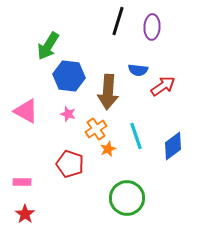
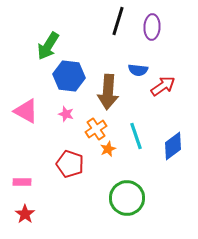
pink star: moved 2 px left
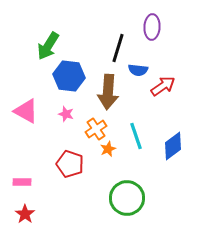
black line: moved 27 px down
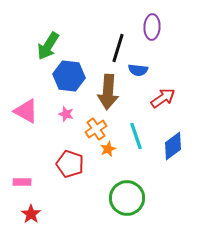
red arrow: moved 12 px down
red star: moved 6 px right
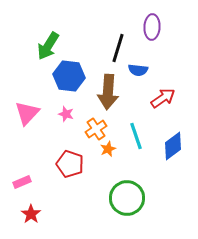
pink triangle: moved 1 px right, 2 px down; rotated 44 degrees clockwise
pink rectangle: rotated 24 degrees counterclockwise
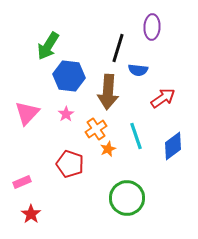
pink star: rotated 21 degrees clockwise
